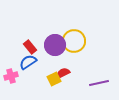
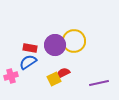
red rectangle: moved 1 px down; rotated 40 degrees counterclockwise
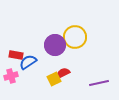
yellow circle: moved 1 px right, 4 px up
red rectangle: moved 14 px left, 7 px down
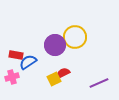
pink cross: moved 1 px right, 1 px down
purple line: rotated 12 degrees counterclockwise
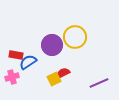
purple circle: moved 3 px left
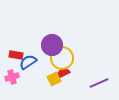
yellow circle: moved 13 px left, 21 px down
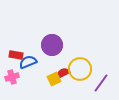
yellow circle: moved 18 px right, 11 px down
blue semicircle: rotated 12 degrees clockwise
purple line: moved 2 px right; rotated 30 degrees counterclockwise
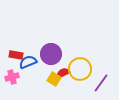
purple circle: moved 1 px left, 9 px down
yellow square: rotated 32 degrees counterclockwise
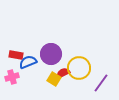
yellow circle: moved 1 px left, 1 px up
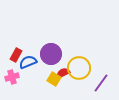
red rectangle: rotated 72 degrees counterclockwise
